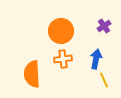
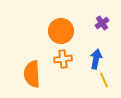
purple cross: moved 2 px left, 3 px up
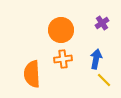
orange circle: moved 1 px up
yellow line: rotated 21 degrees counterclockwise
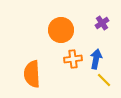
orange cross: moved 10 px right
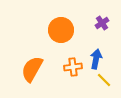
orange cross: moved 8 px down
orange semicircle: moved 5 px up; rotated 32 degrees clockwise
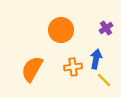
purple cross: moved 4 px right, 5 px down
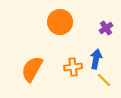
orange circle: moved 1 px left, 8 px up
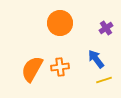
orange circle: moved 1 px down
blue arrow: rotated 48 degrees counterclockwise
orange cross: moved 13 px left
yellow line: rotated 63 degrees counterclockwise
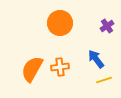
purple cross: moved 1 px right, 2 px up
